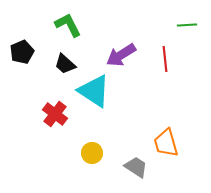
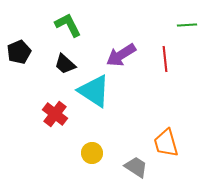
black pentagon: moved 3 px left
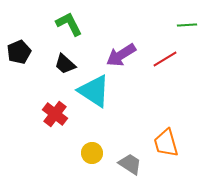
green L-shape: moved 1 px right, 1 px up
red line: rotated 65 degrees clockwise
gray trapezoid: moved 6 px left, 3 px up
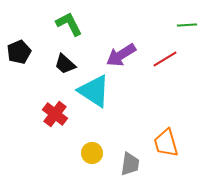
gray trapezoid: rotated 65 degrees clockwise
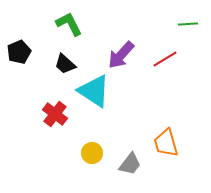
green line: moved 1 px right, 1 px up
purple arrow: rotated 16 degrees counterclockwise
gray trapezoid: rotated 30 degrees clockwise
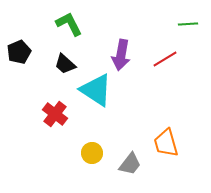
purple arrow: rotated 32 degrees counterclockwise
cyan triangle: moved 2 px right, 1 px up
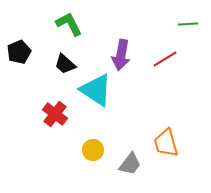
yellow circle: moved 1 px right, 3 px up
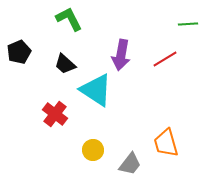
green L-shape: moved 5 px up
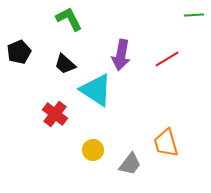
green line: moved 6 px right, 9 px up
red line: moved 2 px right
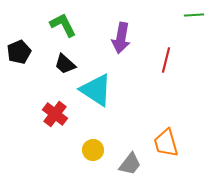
green L-shape: moved 6 px left, 6 px down
purple arrow: moved 17 px up
red line: moved 1 px left, 1 px down; rotated 45 degrees counterclockwise
